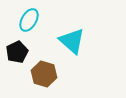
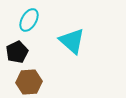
brown hexagon: moved 15 px left, 8 px down; rotated 20 degrees counterclockwise
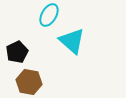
cyan ellipse: moved 20 px right, 5 px up
brown hexagon: rotated 15 degrees clockwise
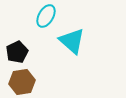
cyan ellipse: moved 3 px left, 1 px down
brown hexagon: moved 7 px left; rotated 20 degrees counterclockwise
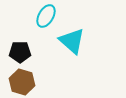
black pentagon: moved 3 px right; rotated 25 degrees clockwise
brown hexagon: rotated 25 degrees clockwise
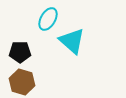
cyan ellipse: moved 2 px right, 3 px down
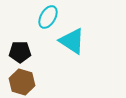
cyan ellipse: moved 2 px up
cyan triangle: rotated 8 degrees counterclockwise
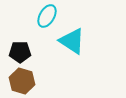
cyan ellipse: moved 1 px left, 1 px up
brown hexagon: moved 1 px up
